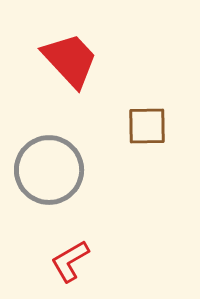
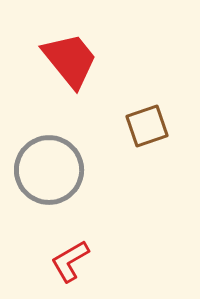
red trapezoid: rotated 4 degrees clockwise
brown square: rotated 18 degrees counterclockwise
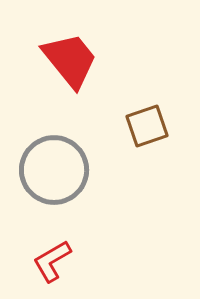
gray circle: moved 5 px right
red L-shape: moved 18 px left
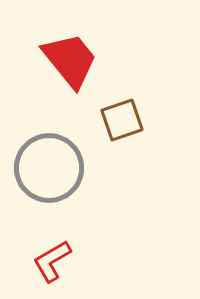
brown square: moved 25 px left, 6 px up
gray circle: moved 5 px left, 2 px up
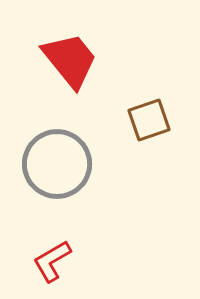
brown square: moved 27 px right
gray circle: moved 8 px right, 4 px up
